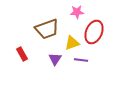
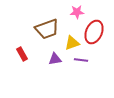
purple triangle: rotated 48 degrees clockwise
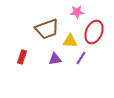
yellow triangle: moved 2 px left, 2 px up; rotated 21 degrees clockwise
red rectangle: moved 3 px down; rotated 48 degrees clockwise
purple line: moved 2 px up; rotated 64 degrees counterclockwise
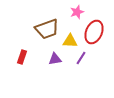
pink star: rotated 16 degrees counterclockwise
